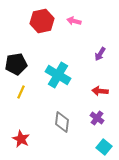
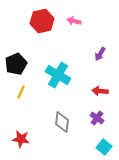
black pentagon: rotated 15 degrees counterclockwise
red star: rotated 18 degrees counterclockwise
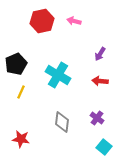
red arrow: moved 10 px up
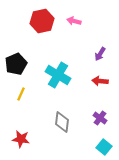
yellow line: moved 2 px down
purple cross: moved 3 px right
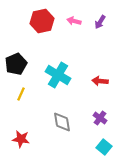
purple arrow: moved 32 px up
gray diamond: rotated 15 degrees counterclockwise
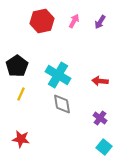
pink arrow: rotated 104 degrees clockwise
black pentagon: moved 1 px right, 2 px down; rotated 10 degrees counterclockwise
gray diamond: moved 18 px up
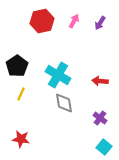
purple arrow: moved 1 px down
gray diamond: moved 2 px right, 1 px up
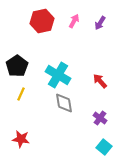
red arrow: rotated 42 degrees clockwise
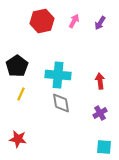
cyan cross: rotated 25 degrees counterclockwise
red arrow: rotated 35 degrees clockwise
gray diamond: moved 3 px left
purple cross: moved 5 px up; rotated 24 degrees clockwise
red star: moved 3 px left
cyan square: rotated 35 degrees counterclockwise
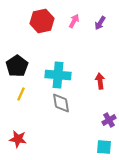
purple cross: moved 9 px right, 7 px down
